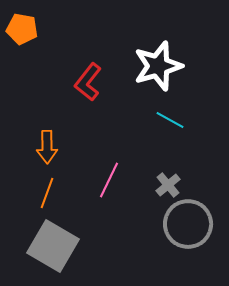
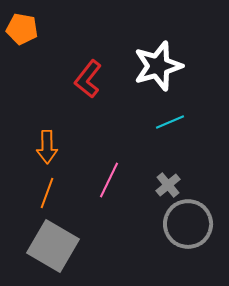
red L-shape: moved 3 px up
cyan line: moved 2 px down; rotated 52 degrees counterclockwise
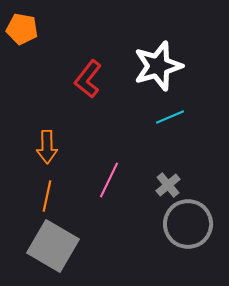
cyan line: moved 5 px up
orange line: moved 3 px down; rotated 8 degrees counterclockwise
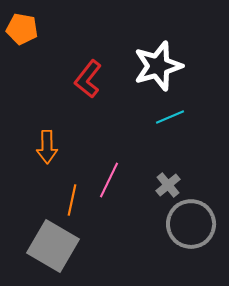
orange line: moved 25 px right, 4 px down
gray circle: moved 3 px right
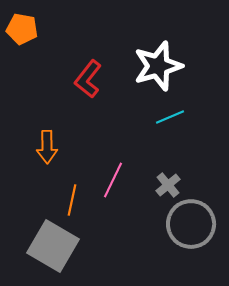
pink line: moved 4 px right
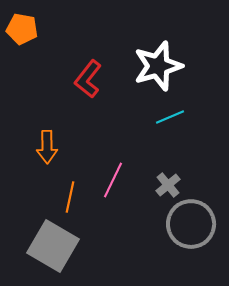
orange line: moved 2 px left, 3 px up
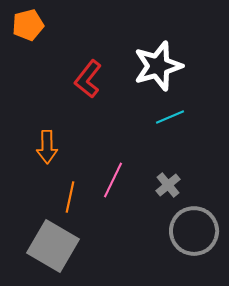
orange pentagon: moved 6 px right, 4 px up; rotated 24 degrees counterclockwise
gray circle: moved 3 px right, 7 px down
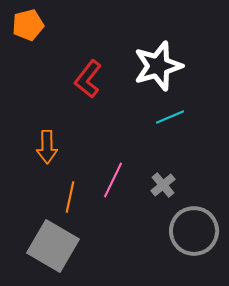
gray cross: moved 5 px left
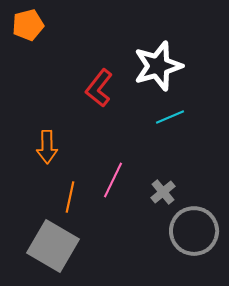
red L-shape: moved 11 px right, 9 px down
gray cross: moved 7 px down
